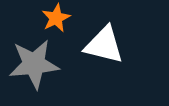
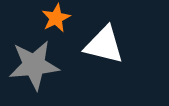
gray star: moved 1 px down
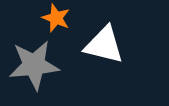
orange star: rotated 24 degrees counterclockwise
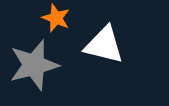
gray star: rotated 9 degrees counterclockwise
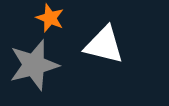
orange star: moved 6 px left
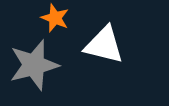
orange star: moved 5 px right
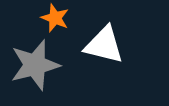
gray star: moved 1 px right
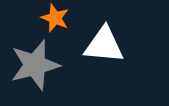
white triangle: rotated 9 degrees counterclockwise
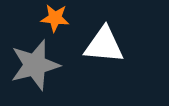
orange star: rotated 16 degrees counterclockwise
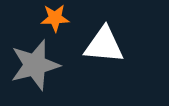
orange star: rotated 8 degrees counterclockwise
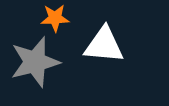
gray star: moved 3 px up
